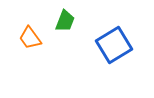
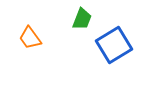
green trapezoid: moved 17 px right, 2 px up
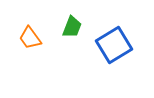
green trapezoid: moved 10 px left, 8 px down
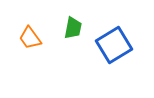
green trapezoid: moved 1 px right, 1 px down; rotated 10 degrees counterclockwise
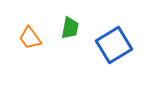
green trapezoid: moved 3 px left
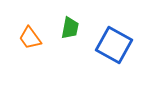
blue square: rotated 30 degrees counterclockwise
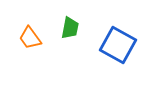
blue square: moved 4 px right
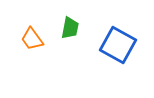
orange trapezoid: moved 2 px right, 1 px down
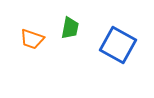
orange trapezoid: rotated 35 degrees counterclockwise
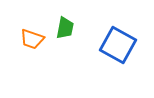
green trapezoid: moved 5 px left
